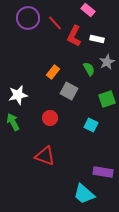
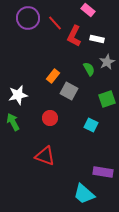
orange rectangle: moved 4 px down
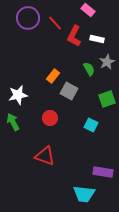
cyan trapezoid: rotated 35 degrees counterclockwise
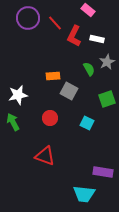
orange rectangle: rotated 48 degrees clockwise
cyan square: moved 4 px left, 2 px up
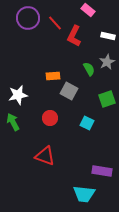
white rectangle: moved 11 px right, 3 px up
purple rectangle: moved 1 px left, 1 px up
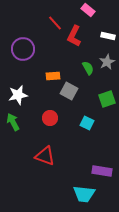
purple circle: moved 5 px left, 31 px down
green semicircle: moved 1 px left, 1 px up
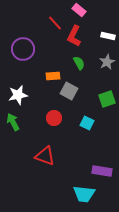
pink rectangle: moved 9 px left
green semicircle: moved 9 px left, 5 px up
red circle: moved 4 px right
